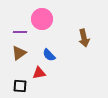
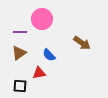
brown arrow: moved 2 px left, 5 px down; rotated 42 degrees counterclockwise
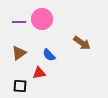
purple line: moved 1 px left, 10 px up
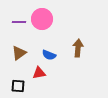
brown arrow: moved 4 px left, 5 px down; rotated 120 degrees counterclockwise
blue semicircle: rotated 24 degrees counterclockwise
black square: moved 2 px left
